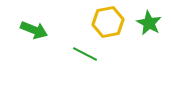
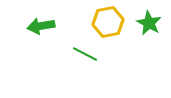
green arrow: moved 7 px right, 4 px up; rotated 148 degrees clockwise
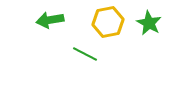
green arrow: moved 9 px right, 6 px up
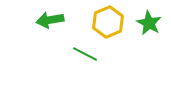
yellow hexagon: rotated 12 degrees counterclockwise
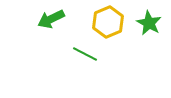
green arrow: moved 1 px right, 1 px up; rotated 16 degrees counterclockwise
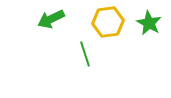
yellow hexagon: rotated 16 degrees clockwise
green line: rotated 45 degrees clockwise
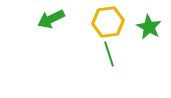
green star: moved 4 px down
green line: moved 24 px right
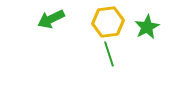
green star: moved 2 px left; rotated 15 degrees clockwise
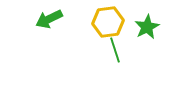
green arrow: moved 2 px left
green line: moved 6 px right, 4 px up
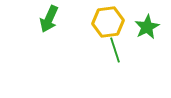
green arrow: rotated 40 degrees counterclockwise
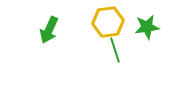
green arrow: moved 11 px down
green star: rotated 20 degrees clockwise
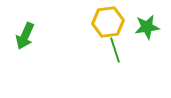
green arrow: moved 24 px left, 6 px down
